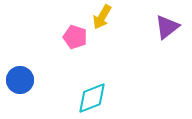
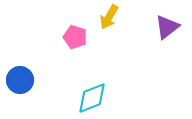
yellow arrow: moved 7 px right
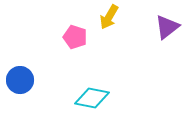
cyan diamond: rotated 32 degrees clockwise
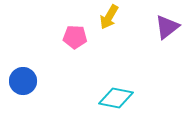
pink pentagon: rotated 15 degrees counterclockwise
blue circle: moved 3 px right, 1 px down
cyan diamond: moved 24 px right
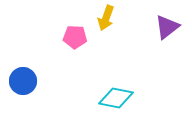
yellow arrow: moved 3 px left, 1 px down; rotated 10 degrees counterclockwise
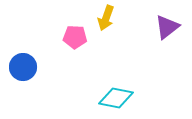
blue circle: moved 14 px up
